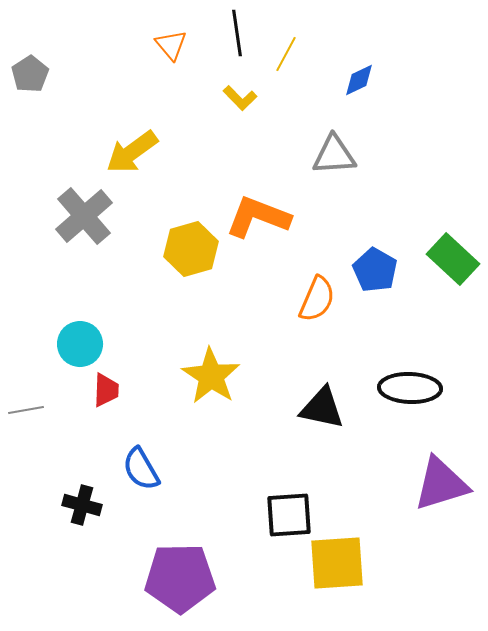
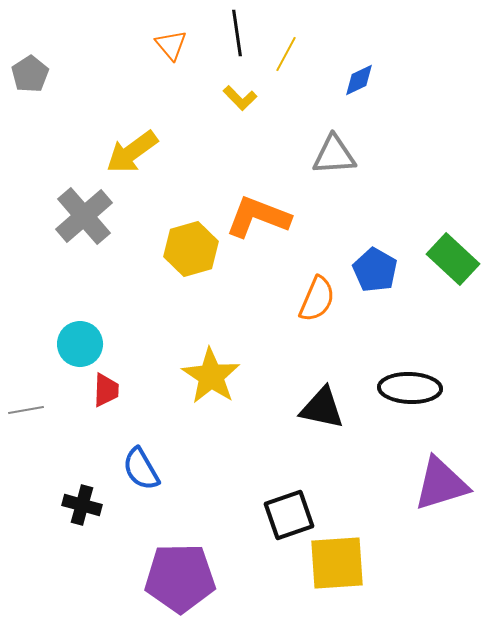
black square: rotated 15 degrees counterclockwise
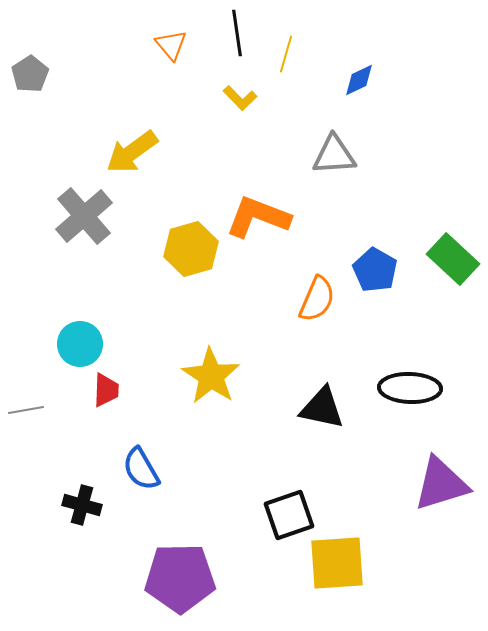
yellow line: rotated 12 degrees counterclockwise
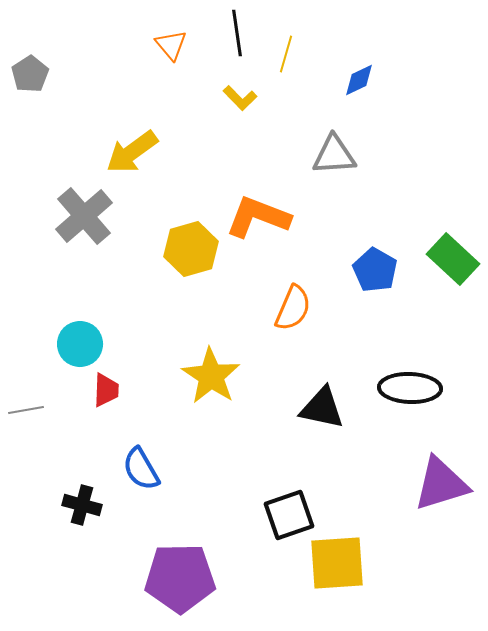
orange semicircle: moved 24 px left, 9 px down
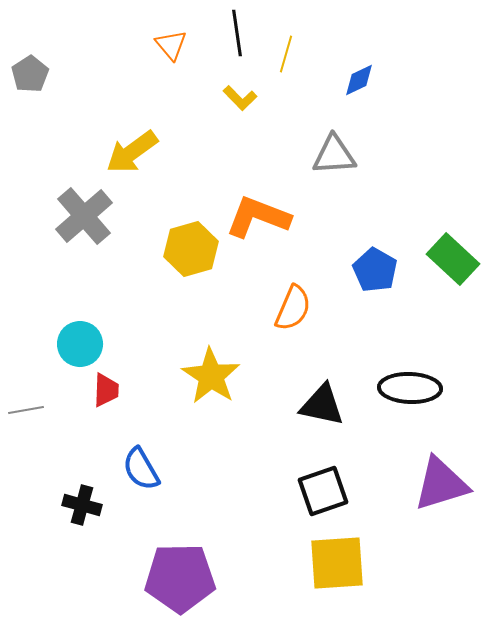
black triangle: moved 3 px up
black square: moved 34 px right, 24 px up
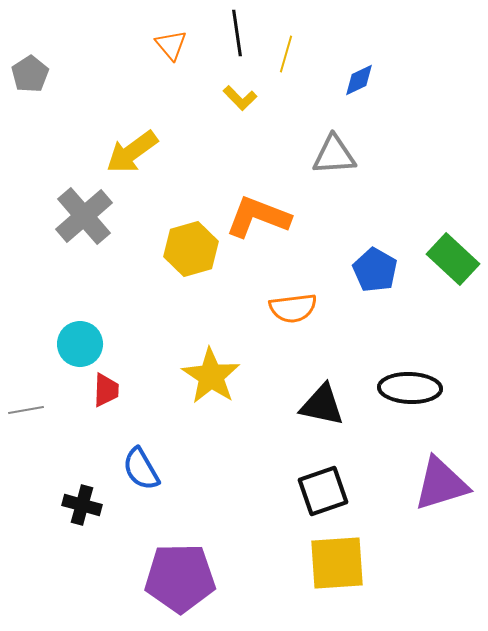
orange semicircle: rotated 60 degrees clockwise
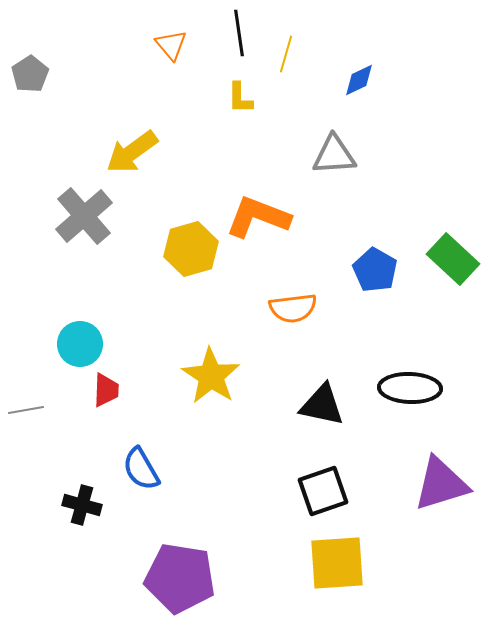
black line: moved 2 px right
yellow L-shape: rotated 44 degrees clockwise
purple pentagon: rotated 10 degrees clockwise
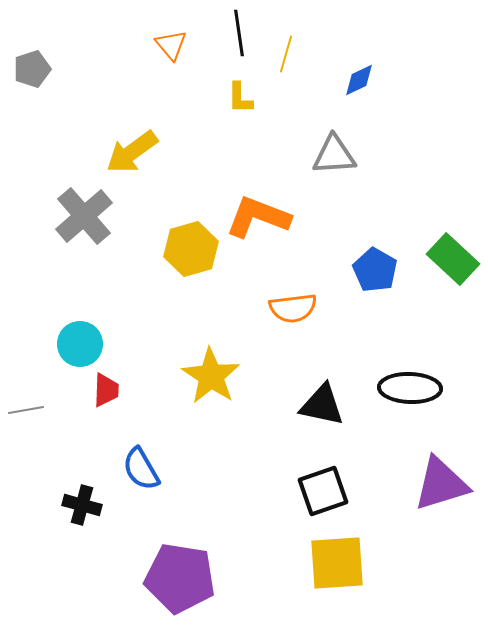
gray pentagon: moved 2 px right, 5 px up; rotated 15 degrees clockwise
